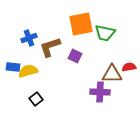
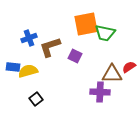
orange square: moved 5 px right
red semicircle: rotated 24 degrees counterclockwise
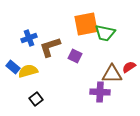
blue rectangle: rotated 32 degrees clockwise
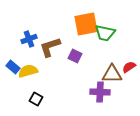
blue cross: moved 1 px down
black square: rotated 24 degrees counterclockwise
